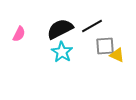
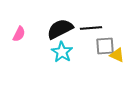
black line: moved 1 px left, 2 px down; rotated 25 degrees clockwise
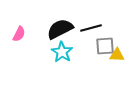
black line: rotated 10 degrees counterclockwise
yellow triangle: rotated 21 degrees counterclockwise
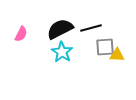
pink semicircle: moved 2 px right
gray square: moved 1 px down
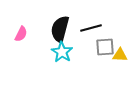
black semicircle: rotated 48 degrees counterclockwise
yellow triangle: moved 3 px right
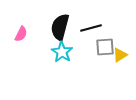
black semicircle: moved 2 px up
yellow triangle: rotated 35 degrees counterclockwise
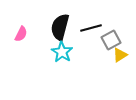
gray square: moved 6 px right, 7 px up; rotated 24 degrees counterclockwise
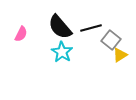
black semicircle: rotated 56 degrees counterclockwise
gray square: rotated 24 degrees counterclockwise
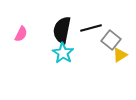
black semicircle: moved 2 px right, 3 px down; rotated 52 degrees clockwise
cyan star: moved 1 px right, 1 px down
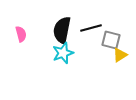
pink semicircle: rotated 42 degrees counterclockwise
gray square: rotated 24 degrees counterclockwise
cyan star: rotated 20 degrees clockwise
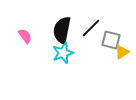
black line: rotated 30 degrees counterclockwise
pink semicircle: moved 4 px right, 2 px down; rotated 21 degrees counterclockwise
yellow triangle: moved 2 px right, 3 px up
